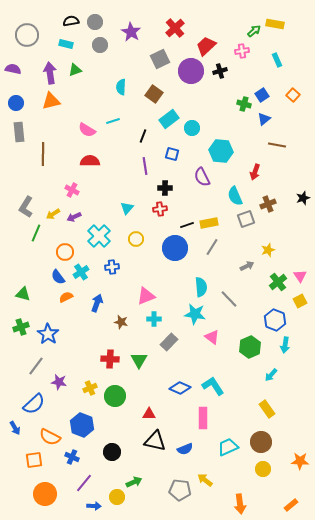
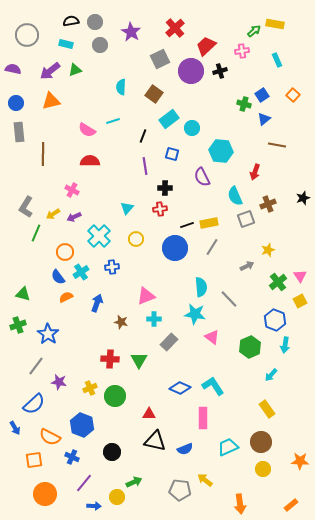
purple arrow at (50, 73): moved 2 px up; rotated 120 degrees counterclockwise
green cross at (21, 327): moved 3 px left, 2 px up
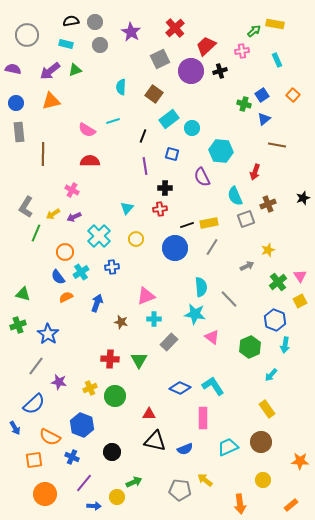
yellow circle at (263, 469): moved 11 px down
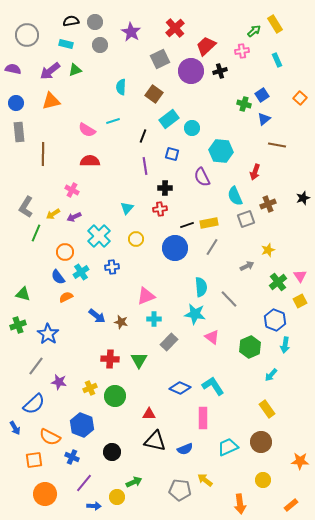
yellow rectangle at (275, 24): rotated 48 degrees clockwise
orange square at (293, 95): moved 7 px right, 3 px down
blue arrow at (97, 303): moved 13 px down; rotated 108 degrees clockwise
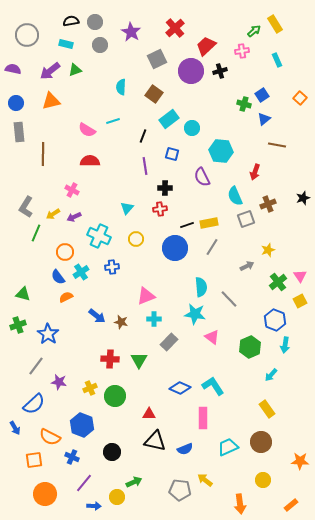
gray square at (160, 59): moved 3 px left
cyan cross at (99, 236): rotated 20 degrees counterclockwise
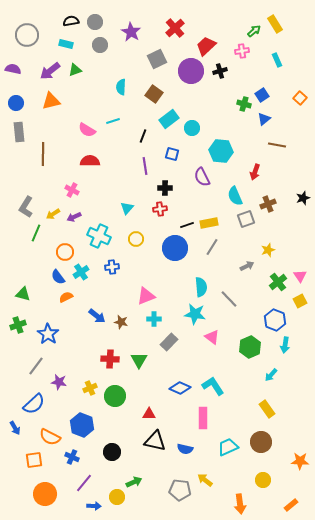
blue semicircle at (185, 449): rotated 35 degrees clockwise
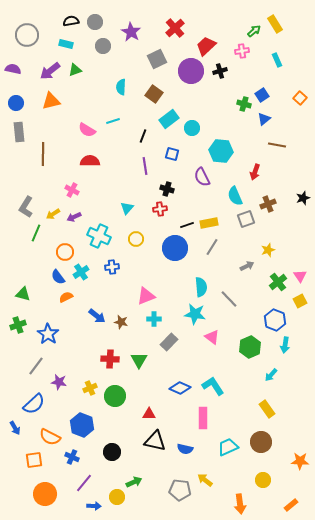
gray circle at (100, 45): moved 3 px right, 1 px down
black cross at (165, 188): moved 2 px right, 1 px down; rotated 16 degrees clockwise
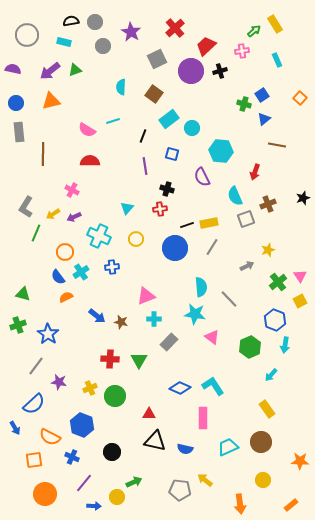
cyan rectangle at (66, 44): moved 2 px left, 2 px up
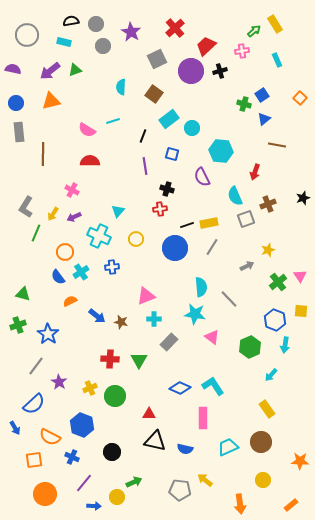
gray circle at (95, 22): moved 1 px right, 2 px down
cyan triangle at (127, 208): moved 9 px left, 3 px down
yellow arrow at (53, 214): rotated 24 degrees counterclockwise
orange semicircle at (66, 297): moved 4 px right, 4 px down
yellow square at (300, 301): moved 1 px right, 10 px down; rotated 32 degrees clockwise
purple star at (59, 382): rotated 21 degrees clockwise
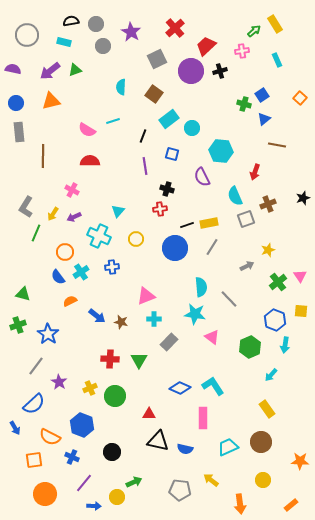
brown line at (43, 154): moved 2 px down
black triangle at (155, 441): moved 3 px right
yellow arrow at (205, 480): moved 6 px right
